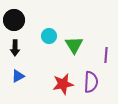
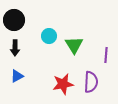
blue triangle: moved 1 px left
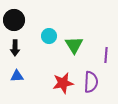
blue triangle: rotated 24 degrees clockwise
red star: moved 1 px up
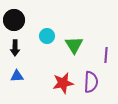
cyan circle: moved 2 px left
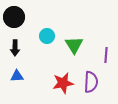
black circle: moved 3 px up
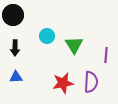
black circle: moved 1 px left, 2 px up
blue triangle: moved 1 px left, 1 px down
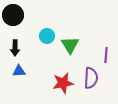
green triangle: moved 4 px left
blue triangle: moved 3 px right, 6 px up
purple semicircle: moved 4 px up
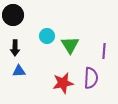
purple line: moved 2 px left, 4 px up
